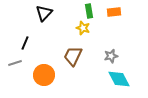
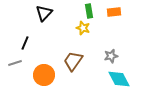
brown trapezoid: moved 5 px down; rotated 10 degrees clockwise
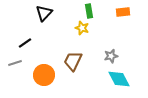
orange rectangle: moved 9 px right
yellow star: moved 1 px left
black line: rotated 32 degrees clockwise
brown trapezoid: rotated 10 degrees counterclockwise
